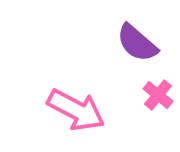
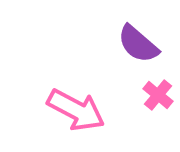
purple semicircle: moved 1 px right, 1 px down
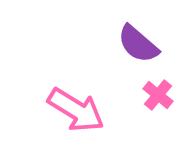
pink arrow: rotated 4 degrees clockwise
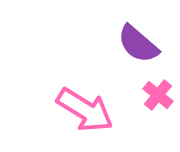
pink arrow: moved 9 px right
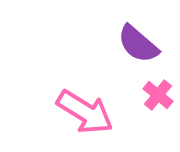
pink arrow: moved 2 px down
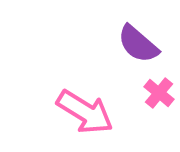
pink cross: moved 1 px right, 2 px up
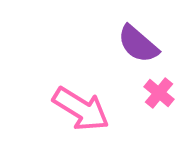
pink arrow: moved 4 px left, 3 px up
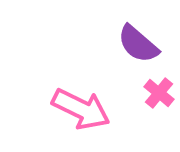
pink arrow: rotated 6 degrees counterclockwise
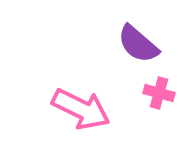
pink cross: rotated 24 degrees counterclockwise
